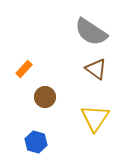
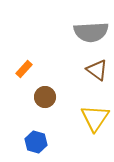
gray semicircle: rotated 36 degrees counterclockwise
brown triangle: moved 1 px right, 1 px down
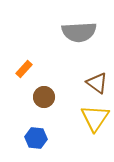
gray semicircle: moved 12 px left
brown triangle: moved 13 px down
brown circle: moved 1 px left
blue hexagon: moved 4 px up; rotated 10 degrees counterclockwise
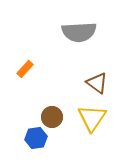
orange rectangle: moved 1 px right
brown circle: moved 8 px right, 20 px down
yellow triangle: moved 3 px left
blue hexagon: rotated 15 degrees counterclockwise
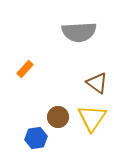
brown circle: moved 6 px right
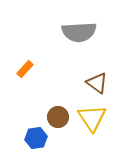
yellow triangle: rotated 8 degrees counterclockwise
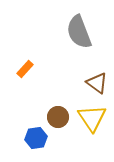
gray semicircle: rotated 72 degrees clockwise
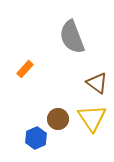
gray semicircle: moved 7 px left, 5 px down
brown circle: moved 2 px down
blue hexagon: rotated 15 degrees counterclockwise
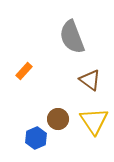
orange rectangle: moved 1 px left, 2 px down
brown triangle: moved 7 px left, 3 px up
yellow triangle: moved 2 px right, 3 px down
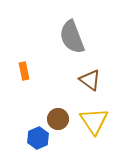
orange rectangle: rotated 54 degrees counterclockwise
blue hexagon: moved 2 px right
